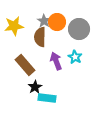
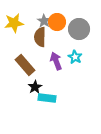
yellow star: moved 3 px up
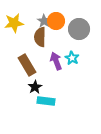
orange circle: moved 1 px left, 1 px up
cyan star: moved 3 px left, 1 px down
brown rectangle: moved 2 px right; rotated 10 degrees clockwise
cyan rectangle: moved 1 px left, 3 px down
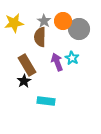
orange circle: moved 7 px right
purple arrow: moved 1 px right, 1 px down
black star: moved 11 px left, 6 px up
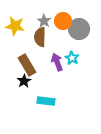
yellow star: moved 1 px right, 3 px down; rotated 18 degrees clockwise
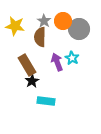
black star: moved 8 px right
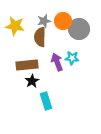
gray star: rotated 24 degrees clockwise
cyan star: rotated 24 degrees counterclockwise
brown rectangle: rotated 65 degrees counterclockwise
cyan rectangle: rotated 66 degrees clockwise
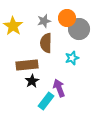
orange circle: moved 4 px right, 3 px up
yellow star: moved 2 px left; rotated 24 degrees clockwise
brown semicircle: moved 6 px right, 6 px down
cyan star: rotated 24 degrees counterclockwise
purple arrow: moved 2 px right, 26 px down
cyan rectangle: rotated 54 degrees clockwise
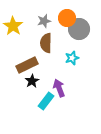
brown rectangle: rotated 20 degrees counterclockwise
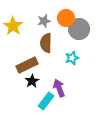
orange circle: moved 1 px left
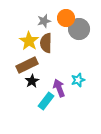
yellow star: moved 16 px right, 15 px down
cyan star: moved 6 px right, 22 px down
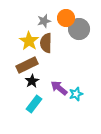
cyan star: moved 2 px left, 14 px down
purple arrow: rotated 30 degrees counterclockwise
cyan rectangle: moved 12 px left, 3 px down
